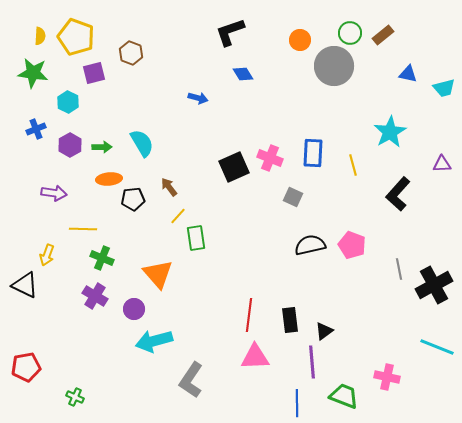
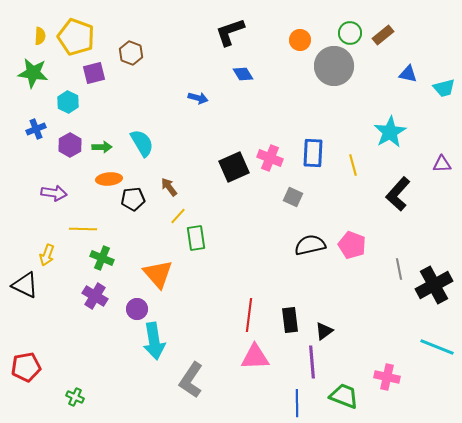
purple circle at (134, 309): moved 3 px right
cyan arrow at (154, 341): rotated 84 degrees counterclockwise
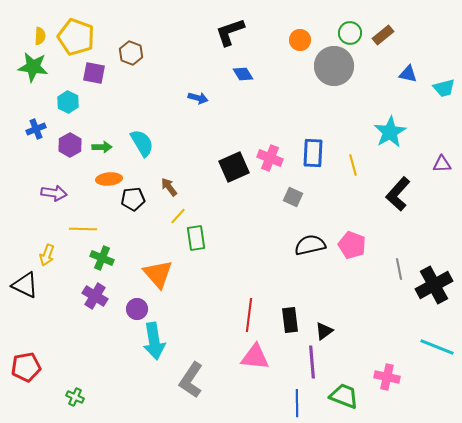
green star at (33, 73): moved 6 px up
purple square at (94, 73): rotated 25 degrees clockwise
pink triangle at (255, 357): rotated 8 degrees clockwise
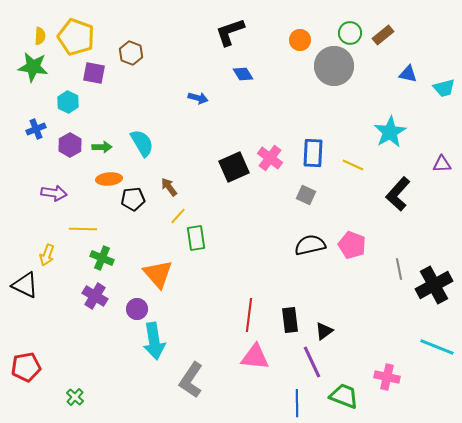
pink cross at (270, 158): rotated 15 degrees clockwise
yellow line at (353, 165): rotated 50 degrees counterclockwise
gray square at (293, 197): moved 13 px right, 2 px up
purple line at (312, 362): rotated 20 degrees counterclockwise
green cross at (75, 397): rotated 18 degrees clockwise
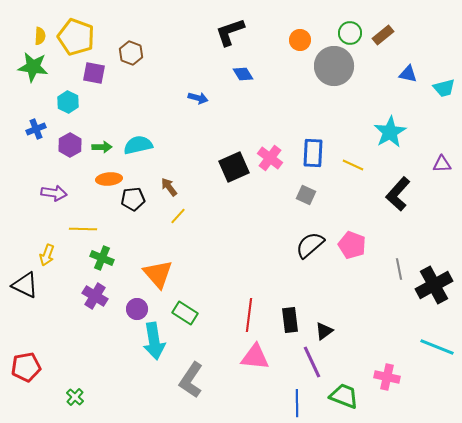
cyan semicircle at (142, 143): moved 4 px left, 2 px down; rotated 72 degrees counterclockwise
green rectangle at (196, 238): moved 11 px left, 75 px down; rotated 50 degrees counterclockwise
black semicircle at (310, 245): rotated 28 degrees counterclockwise
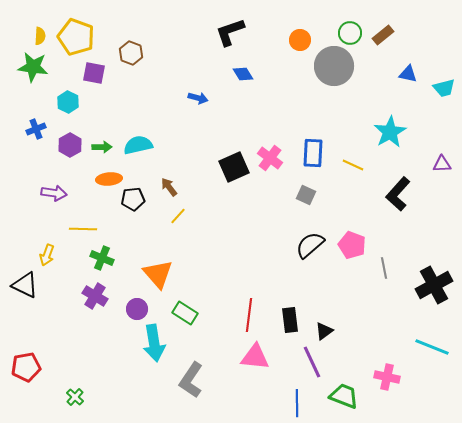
gray line at (399, 269): moved 15 px left, 1 px up
cyan arrow at (154, 341): moved 2 px down
cyan line at (437, 347): moved 5 px left
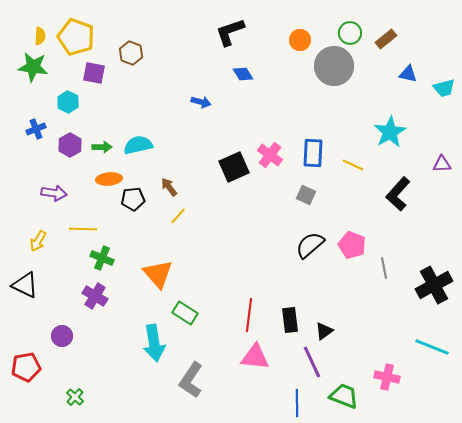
brown rectangle at (383, 35): moved 3 px right, 4 px down
blue arrow at (198, 98): moved 3 px right, 4 px down
pink cross at (270, 158): moved 3 px up
yellow arrow at (47, 255): moved 9 px left, 14 px up; rotated 10 degrees clockwise
purple circle at (137, 309): moved 75 px left, 27 px down
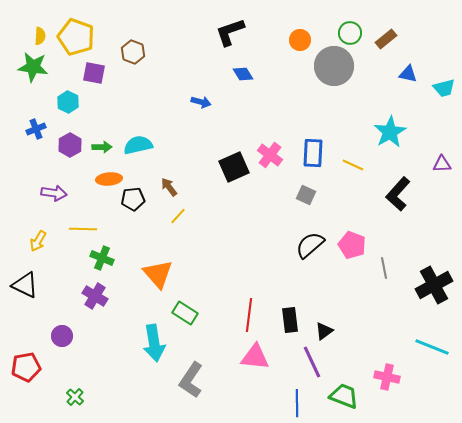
brown hexagon at (131, 53): moved 2 px right, 1 px up
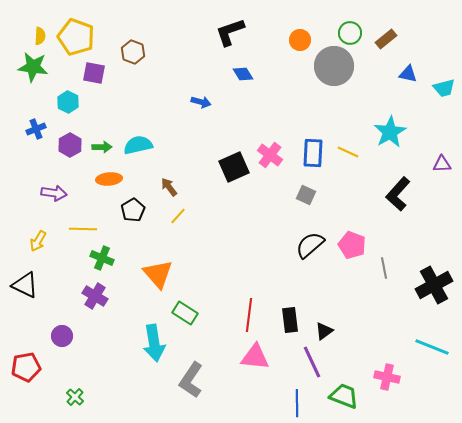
yellow line at (353, 165): moved 5 px left, 13 px up
black pentagon at (133, 199): moved 11 px down; rotated 25 degrees counterclockwise
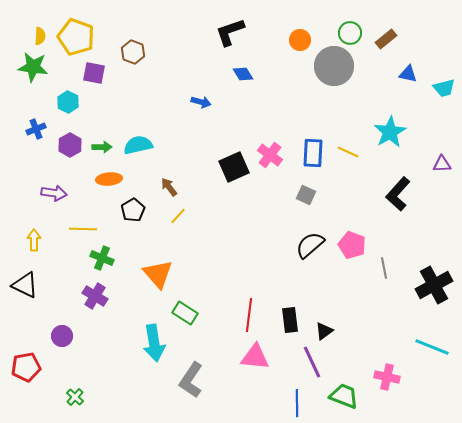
yellow arrow at (38, 241): moved 4 px left, 1 px up; rotated 150 degrees clockwise
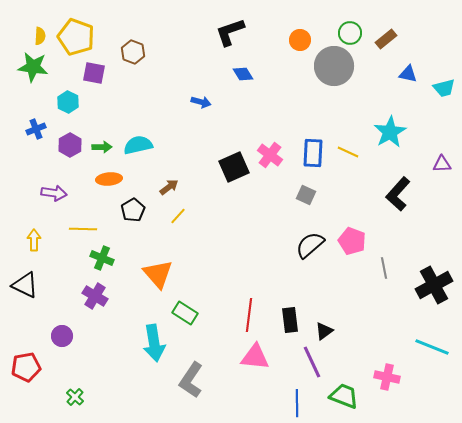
brown arrow at (169, 187): rotated 90 degrees clockwise
pink pentagon at (352, 245): moved 4 px up
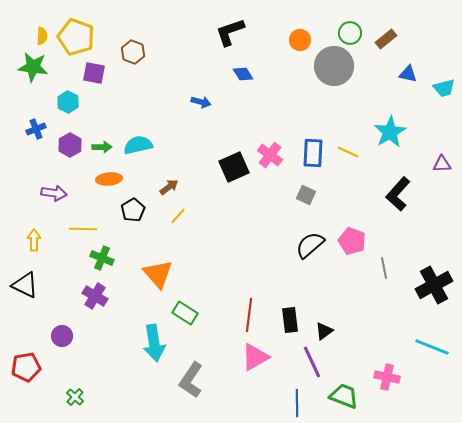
yellow semicircle at (40, 36): moved 2 px right
pink triangle at (255, 357): rotated 36 degrees counterclockwise
